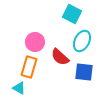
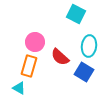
cyan square: moved 4 px right
cyan ellipse: moved 7 px right, 5 px down; rotated 20 degrees counterclockwise
orange rectangle: moved 1 px up
blue square: rotated 24 degrees clockwise
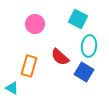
cyan square: moved 2 px right, 5 px down
pink circle: moved 18 px up
cyan triangle: moved 7 px left
